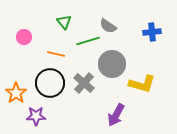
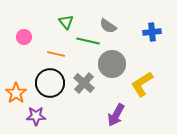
green triangle: moved 2 px right
green line: rotated 30 degrees clockwise
yellow L-shape: rotated 132 degrees clockwise
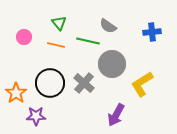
green triangle: moved 7 px left, 1 px down
orange line: moved 9 px up
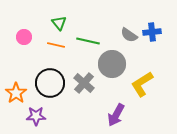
gray semicircle: moved 21 px right, 9 px down
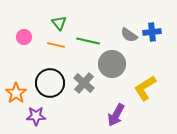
yellow L-shape: moved 3 px right, 4 px down
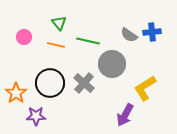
purple arrow: moved 9 px right
